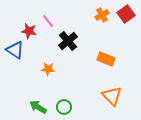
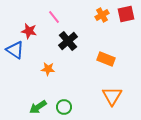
red square: rotated 24 degrees clockwise
pink line: moved 6 px right, 4 px up
orange triangle: rotated 15 degrees clockwise
green arrow: rotated 66 degrees counterclockwise
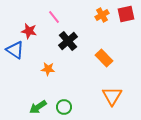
orange rectangle: moved 2 px left, 1 px up; rotated 24 degrees clockwise
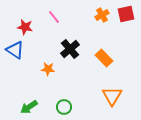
red star: moved 4 px left, 4 px up
black cross: moved 2 px right, 8 px down
green arrow: moved 9 px left
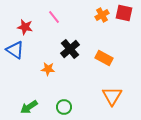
red square: moved 2 px left, 1 px up; rotated 24 degrees clockwise
orange rectangle: rotated 18 degrees counterclockwise
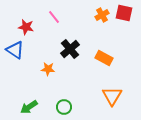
red star: moved 1 px right
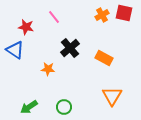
black cross: moved 1 px up
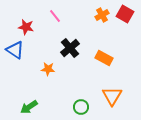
red square: moved 1 px right, 1 px down; rotated 18 degrees clockwise
pink line: moved 1 px right, 1 px up
green circle: moved 17 px right
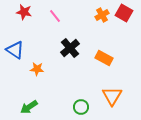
red square: moved 1 px left, 1 px up
red star: moved 2 px left, 15 px up
orange star: moved 11 px left
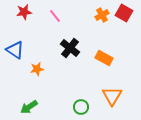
red star: rotated 21 degrees counterclockwise
black cross: rotated 12 degrees counterclockwise
orange star: rotated 16 degrees counterclockwise
